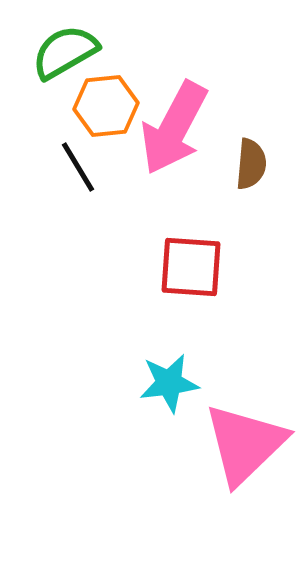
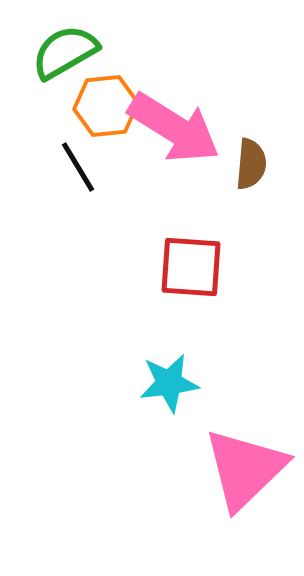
pink arrow: rotated 86 degrees counterclockwise
pink triangle: moved 25 px down
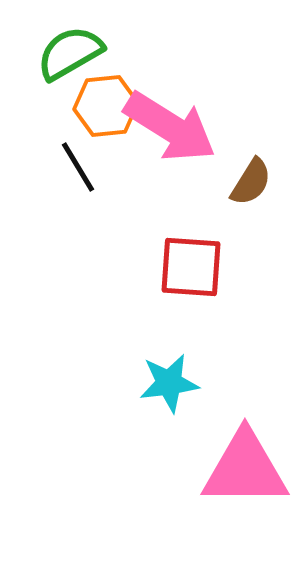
green semicircle: moved 5 px right, 1 px down
pink arrow: moved 4 px left, 1 px up
brown semicircle: moved 18 px down; rotated 27 degrees clockwise
pink triangle: rotated 44 degrees clockwise
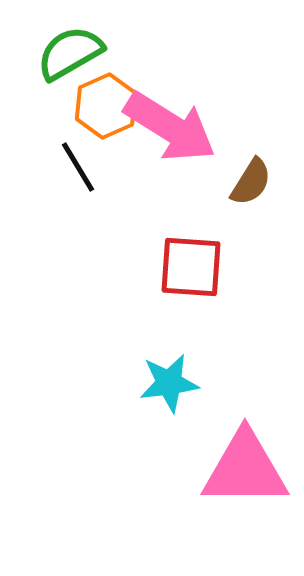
orange hexagon: rotated 18 degrees counterclockwise
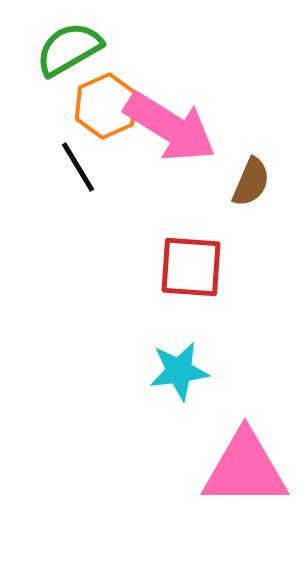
green semicircle: moved 1 px left, 4 px up
brown semicircle: rotated 9 degrees counterclockwise
cyan star: moved 10 px right, 12 px up
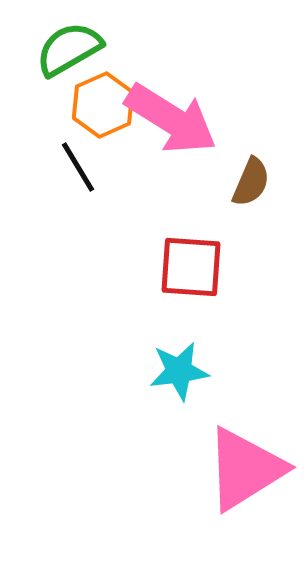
orange hexagon: moved 3 px left, 1 px up
pink arrow: moved 1 px right, 8 px up
pink triangle: rotated 32 degrees counterclockwise
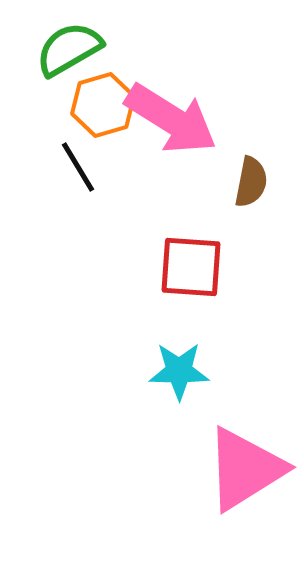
orange hexagon: rotated 8 degrees clockwise
brown semicircle: rotated 12 degrees counterclockwise
cyan star: rotated 8 degrees clockwise
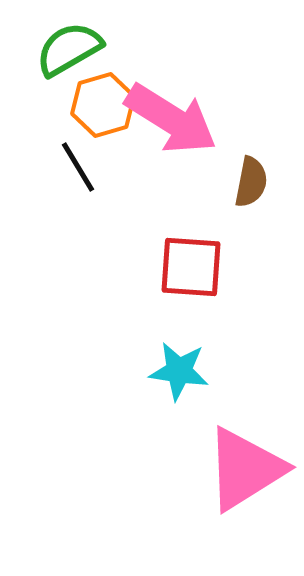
cyan star: rotated 8 degrees clockwise
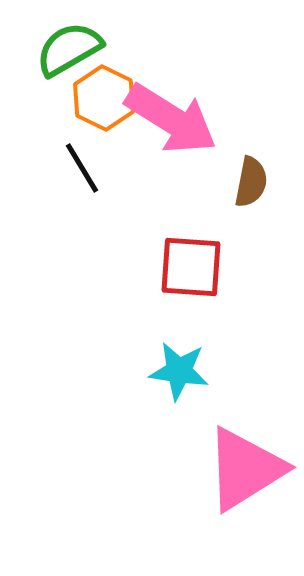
orange hexagon: moved 1 px right, 7 px up; rotated 18 degrees counterclockwise
black line: moved 4 px right, 1 px down
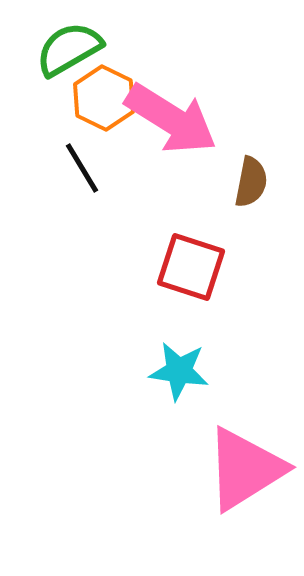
red square: rotated 14 degrees clockwise
